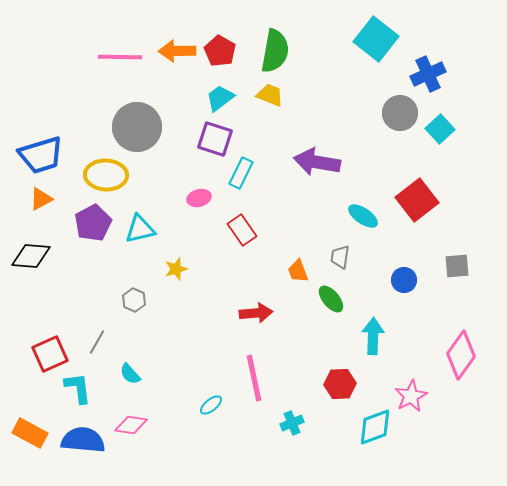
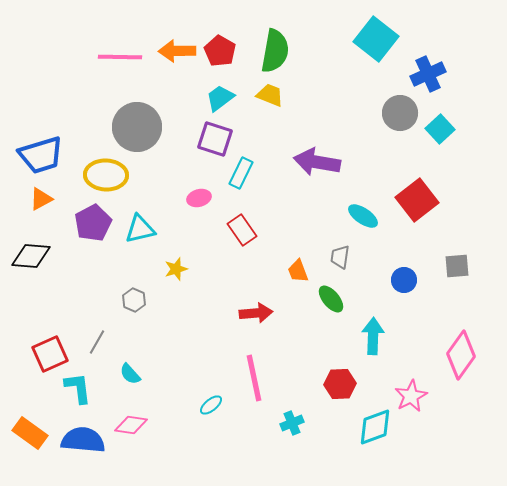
orange rectangle at (30, 433): rotated 8 degrees clockwise
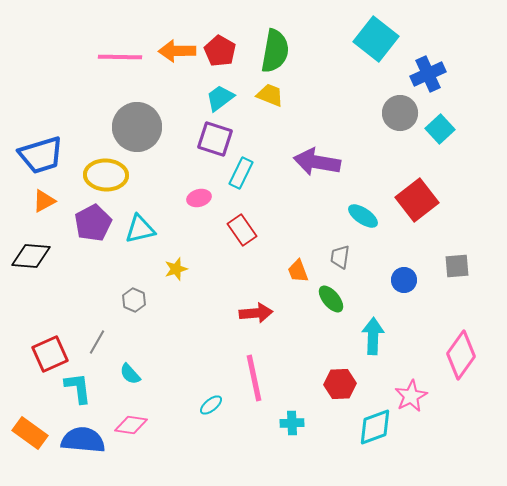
orange triangle at (41, 199): moved 3 px right, 2 px down
cyan cross at (292, 423): rotated 20 degrees clockwise
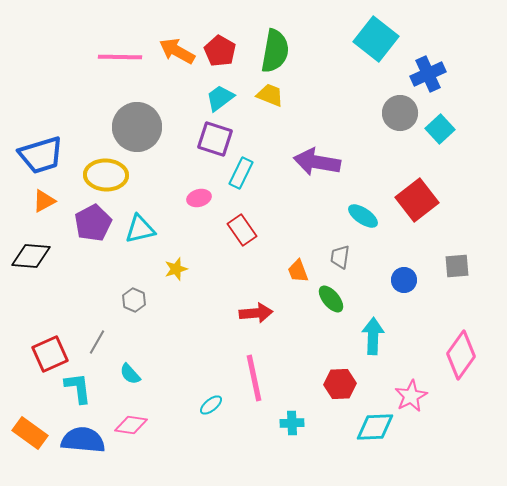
orange arrow at (177, 51): rotated 30 degrees clockwise
cyan diamond at (375, 427): rotated 18 degrees clockwise
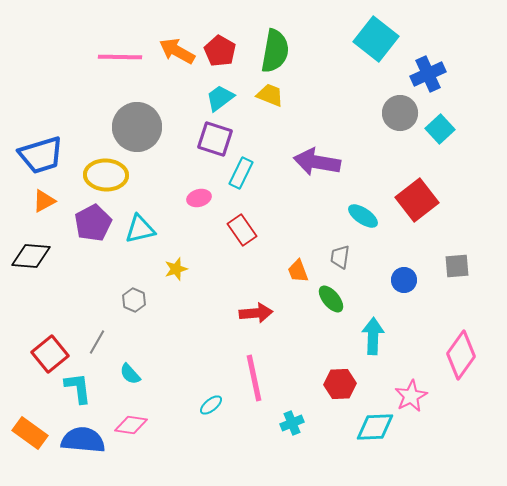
red square at (50, 354): rotated 15 degrees counterclockwise
cyan cross at (292, 423): rotated 20 degrees counterclockwise
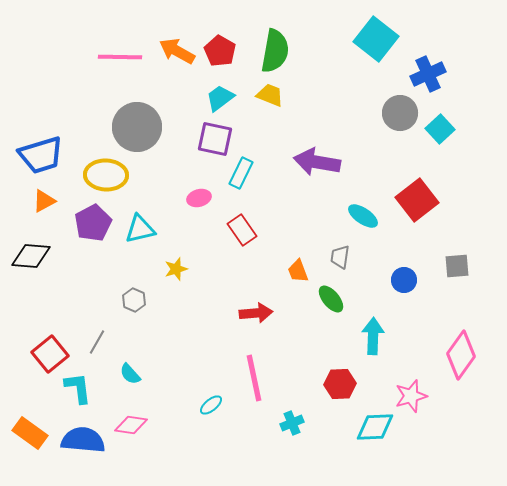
purple square at (215, 139): rotated 6 degrees counterclockwise
pink star at (411, 396): rotated 12 degrees clockwise
